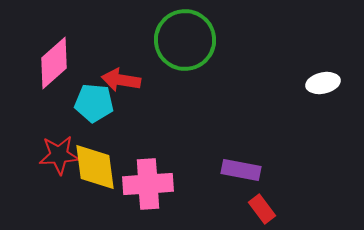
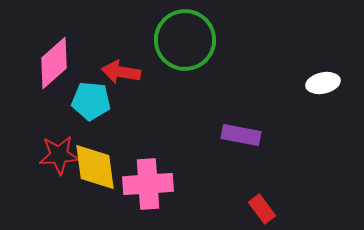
red arrow: moved 8 px up
cyan pentagon: moved 3 px left, 2 px up
purple rectangle: moved 35 px up
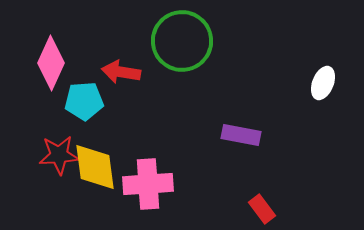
green circle: moved 3 px left, 1 px down
pink diamond: moved 3 px left; rotated 24 degrees counterclockwise
white ellipse: rotated 56 degrees counterclockwise
cyan pentagon: moved 7 px left; rotated 9 degrees counterclockwise
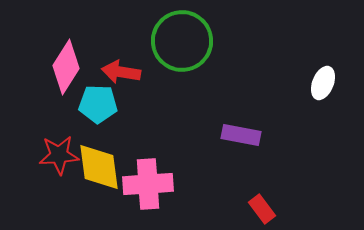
pink diamond: moved 15 px right, 4 px down; rotated 8 degrees clockwise
cyan pentagon: moved 14 px right, 3 px down; rotated 6 degrees clockwise
yellow diamond: moved 4 px right
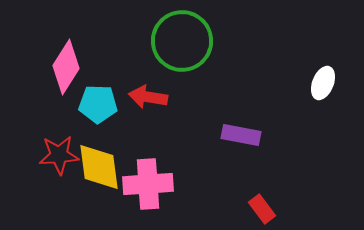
red arrow: moved 27 px right, 25 px down
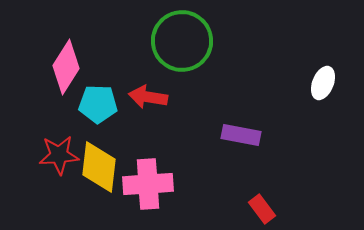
yellow diamond: rotated 14 degrees clockwise
